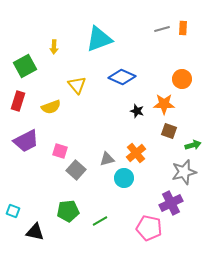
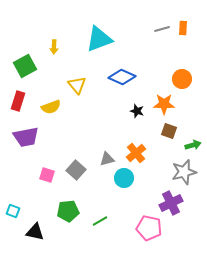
purple trapezoid: moved 4 px up; rotated 16 degrees clockwise
pink square: moved 13 px left, 24 px down
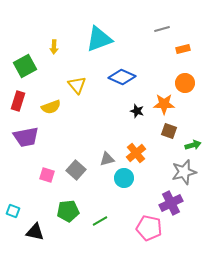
orange rectangle: moved 21 px down; rotated 72 degrees clockwise
orange circle: moved 3 px right, 4 px down
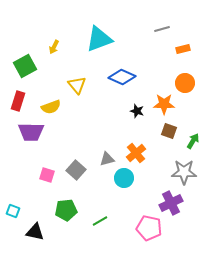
yellow arrow: rotated 24 degrees clockwise
purple trapezoid: moved 5 px right, 5 px up; rotated 12 degrees clockwise
green arrow: moved 4 px up; rotated 42 degrees counterclockwise
gray star: rotated 15 degrees clockwise
green pentagon: moved 2 px left, 1 px up
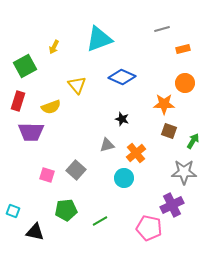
black star: moved 15 px left, 8 px down
gray triangle: moved 14 px up
purple cross: moved 1 px right, 2 px down
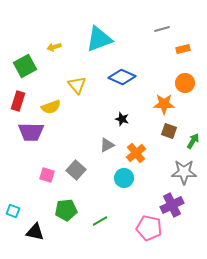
yellow arrow: rotated 48 degrees clockwise
gray triangle: rotated 14 degrees counterclockwise
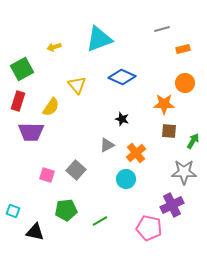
green square: moved 3 px left, 3 px down
yellow semicircle: rotated 36 degrees counterclockwise
brown square: rotated 14 degrees counterclockwise
cyan circle: moved 2 px right, 1 px down
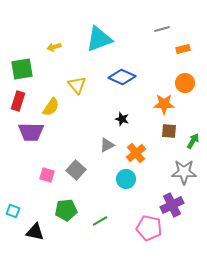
green square: rotated 20 degrees clockwise
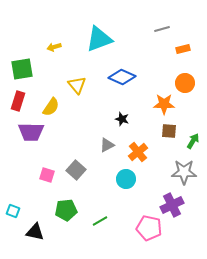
orange cross: moved 2 px right, 1 px up
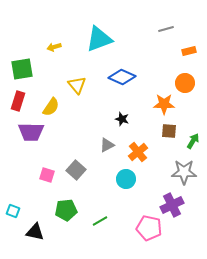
gray line: moved 4 px right
orange rectangle: moved 6 px right, 2 px down
